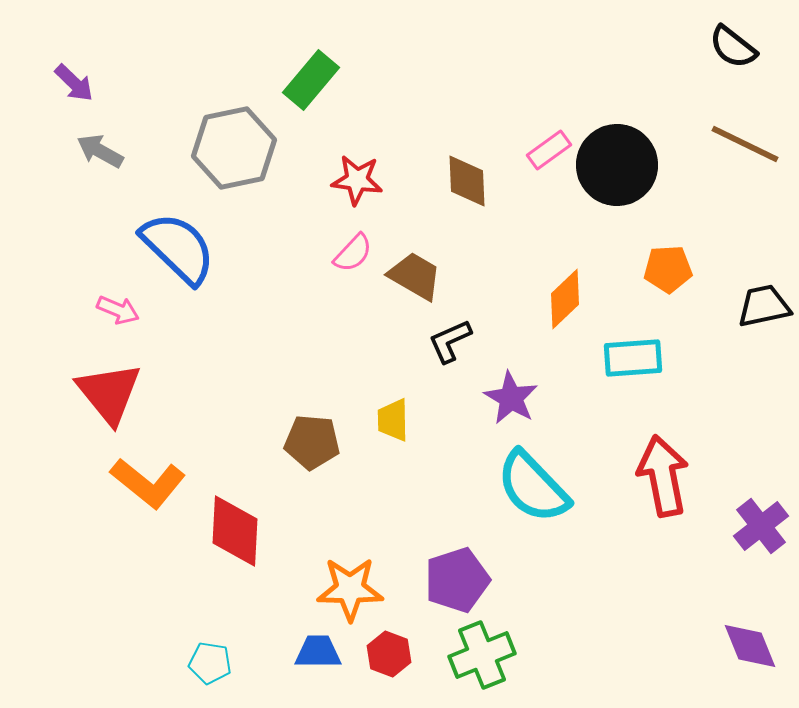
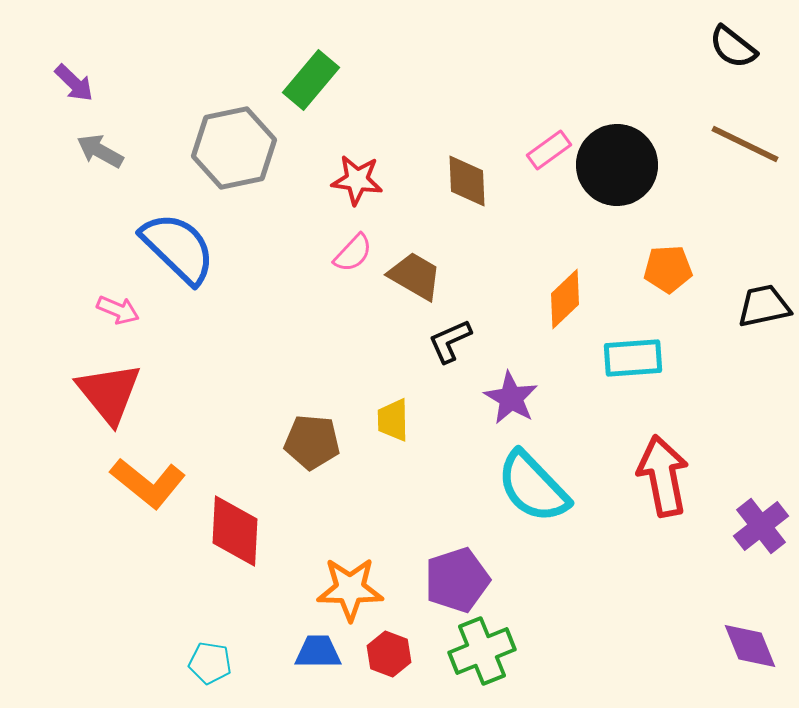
green cross: moved 4 px up
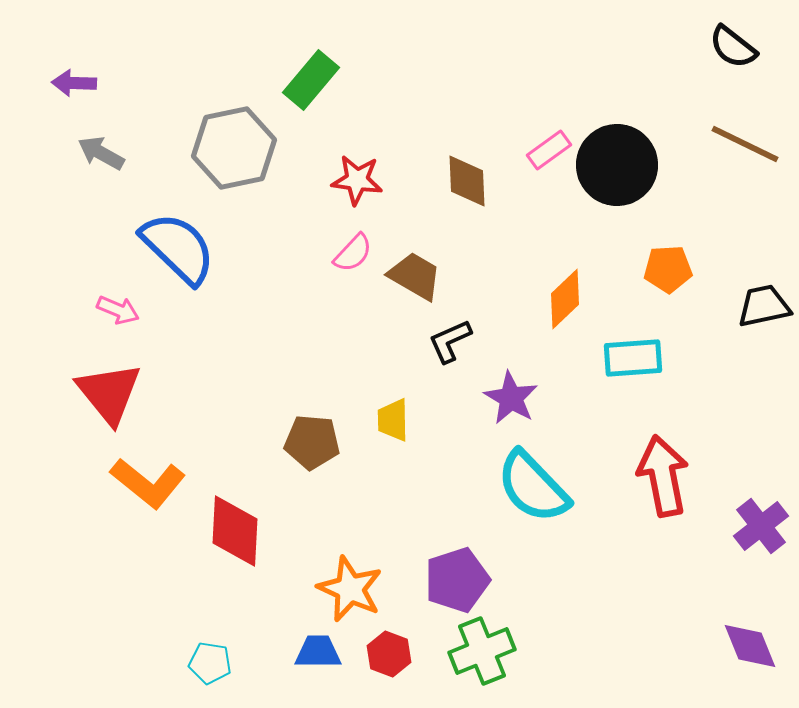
purple arrow: rotated 138 degrees clockwise
gray arrow: moved 1 px right, 2 px down
orange star: rotated 24 degrees clockwise
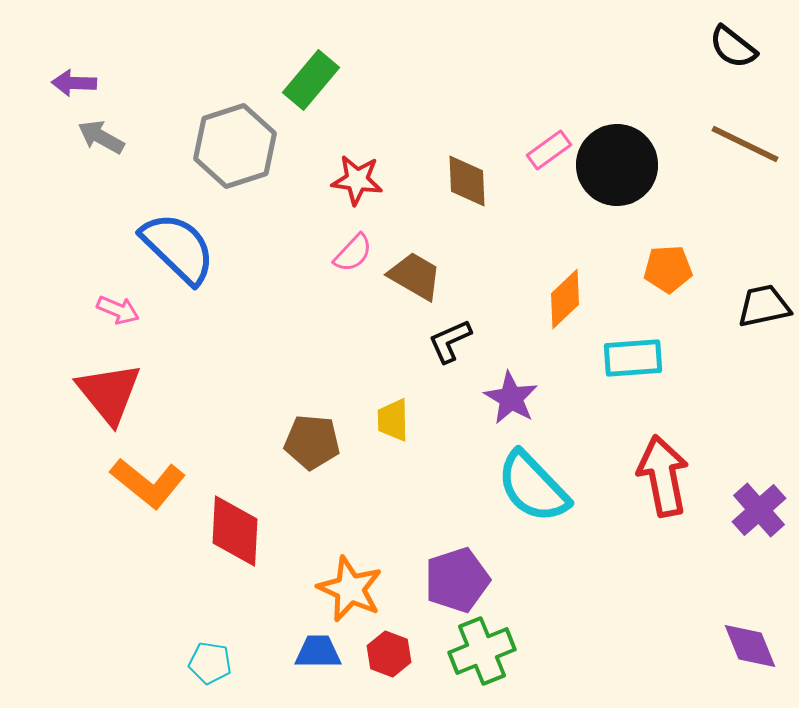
gray hexagon: moved 1 px right, 2 px up; rotated 6 degrees counterclockwise
gray arrow: moved 16 px up
purple cross: moved 2 px left, 16 px up; rotated 4 degrees counterclockwise
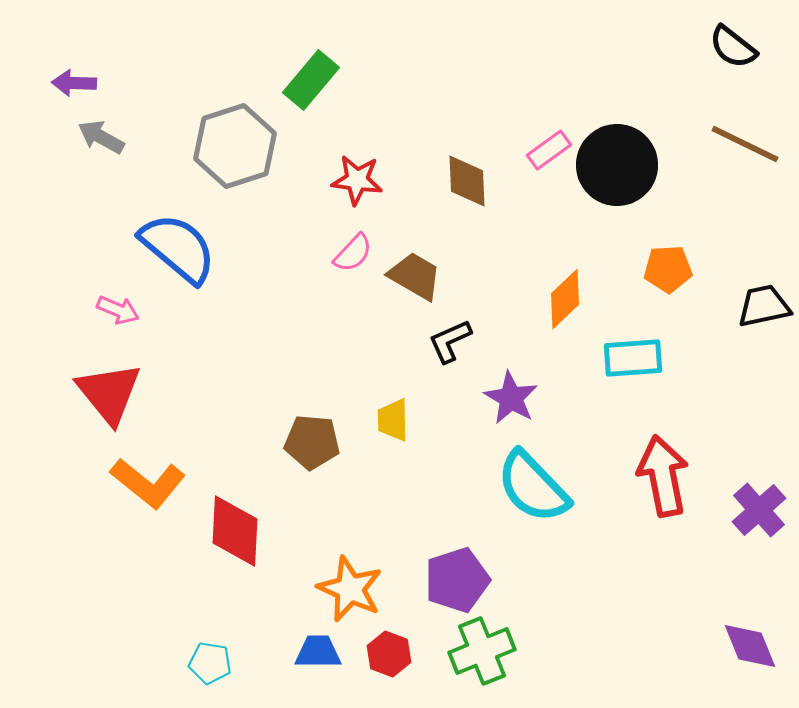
blue semicircle: rotated 4 degrees counterclockwise
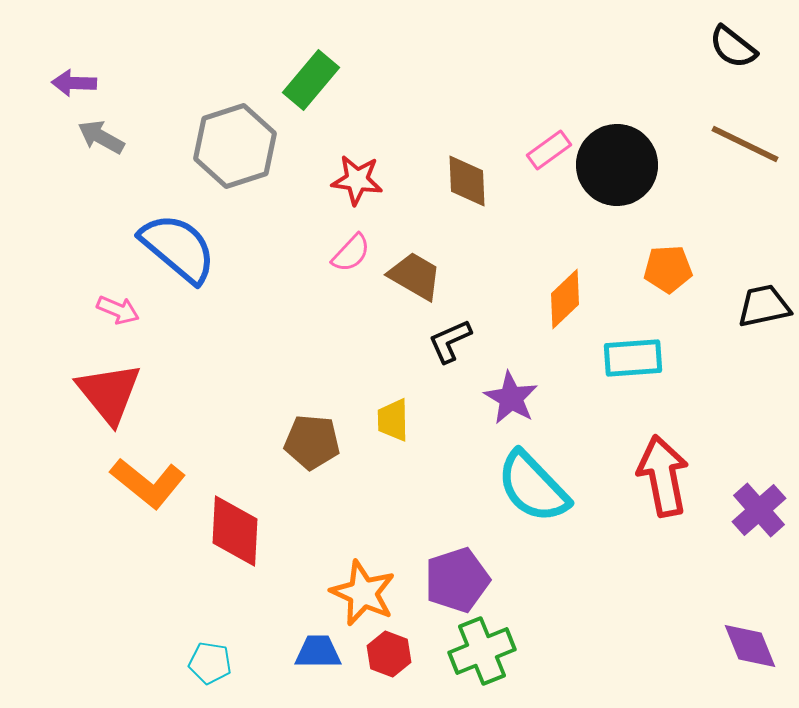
pink semicircle: moved 2 px left
orange star: moved 13 px right, 4 px down
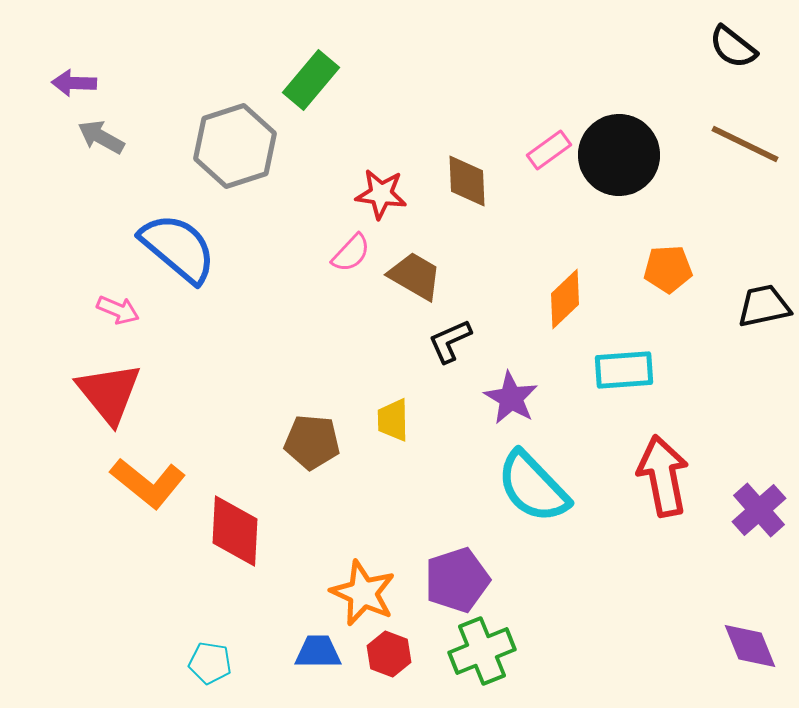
black circle: moved 2 px right, 10 px up
red star: moved 24 px right, 14 px down
cyan rectangle: moved 9 px left, 12 px down
